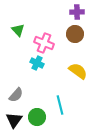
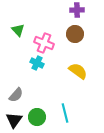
purple cross: moved 2 px up
cyan line: moved 5 px right, 8 px down
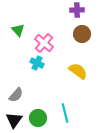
brown circle: moved 7 px right
pink cross: rotated 18 degrees clockwise
green circle: moved 1 px right, 1 px down
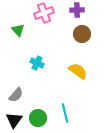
pink cross: moved 30 px up; rotated 30 degrees clockwise
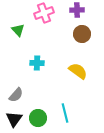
cyan cross: rotated 24 degrees counterclockwise
black triangle: moved 1 px up
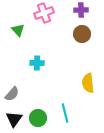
purple cross: moved 4 px right
yellow semicircle: moved 10 px right, 12 px down; rotated 132 degrees counterclockwise
gray semicircle: moved 4 px left, 1 px up
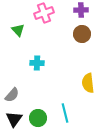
gray semicircle: moved 1 px down
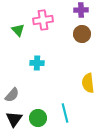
pink cross: moved 1 px left, 7 px down; rotated 12 degrees clockwise
